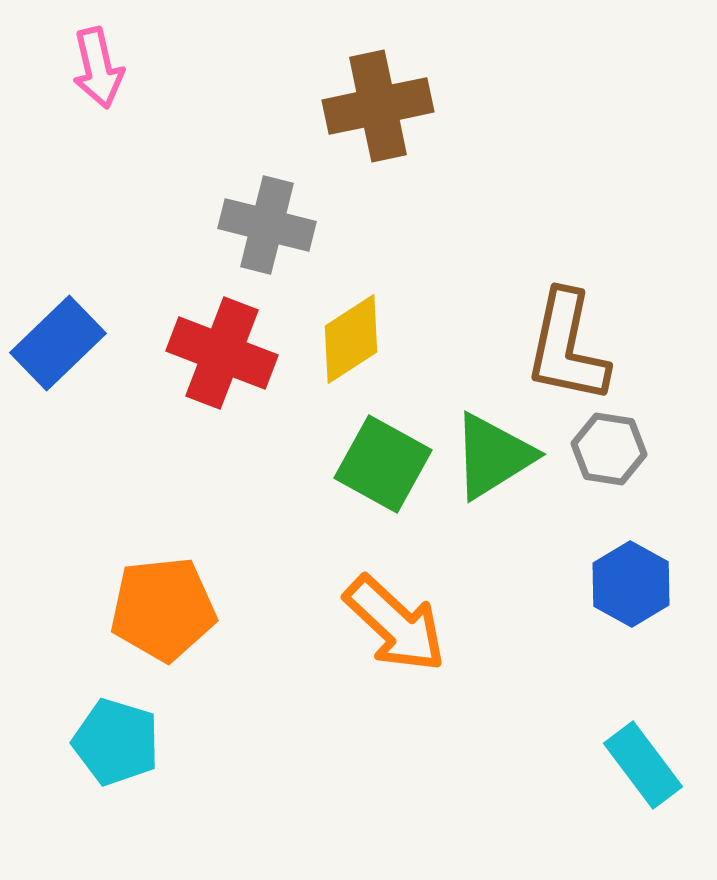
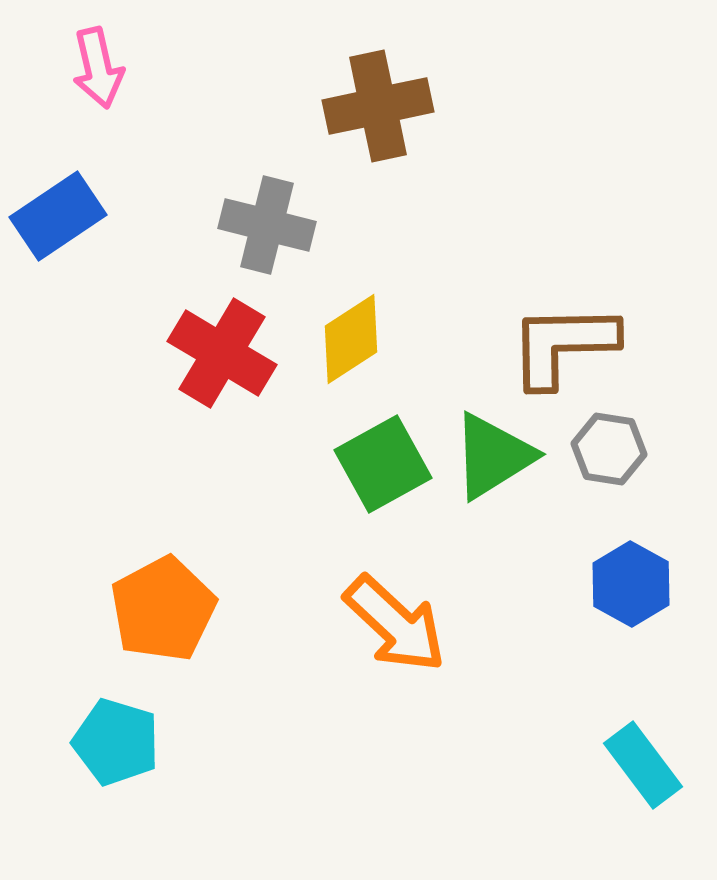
blue rectangle: moved 127 px up; rotated 10 degrees clockwise
brown L-shape: moved 4 px left, 2 px up; rotated 77 degrees clockwise
red cross: rotated 10 degrees clockwise
green square: rotated 32 degrees clockwise
orange pentagon: rotated 22 degrees counterclockwise
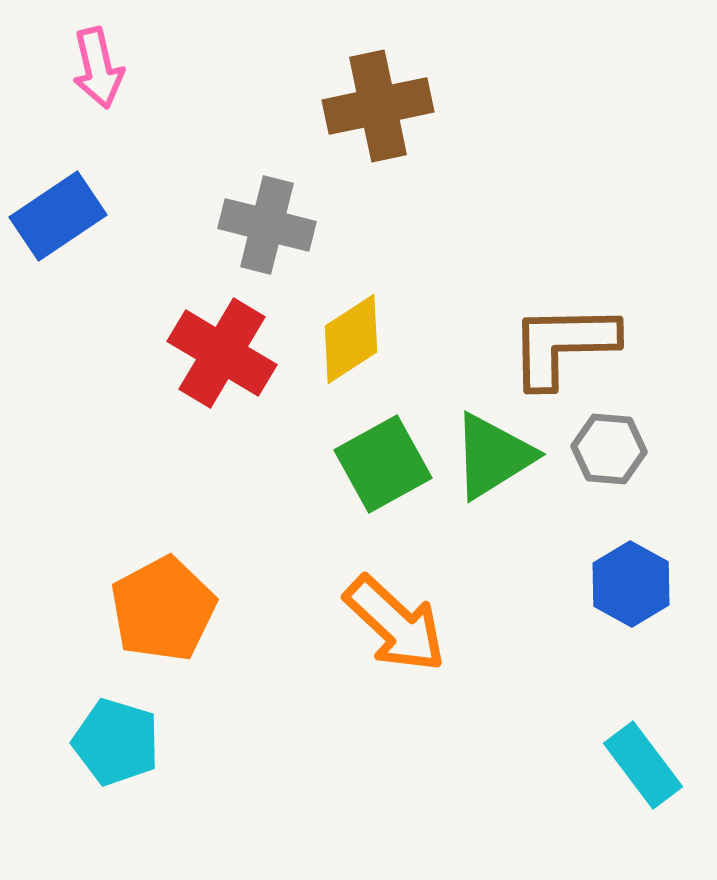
gray hexagon: rotated 4 degrees counterclockwise
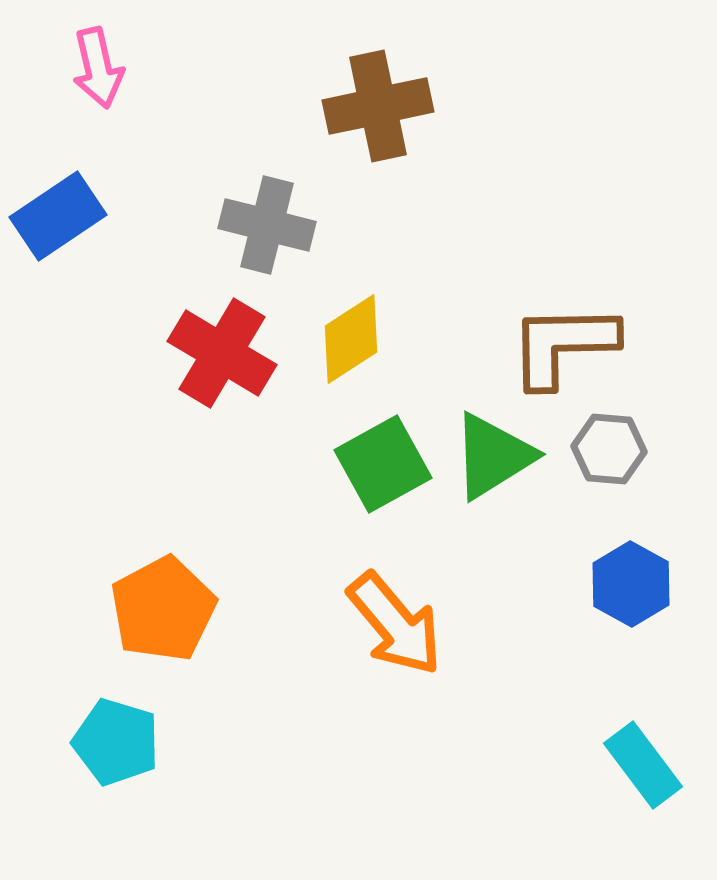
orange arrow: rotated 7 degrees clockwise
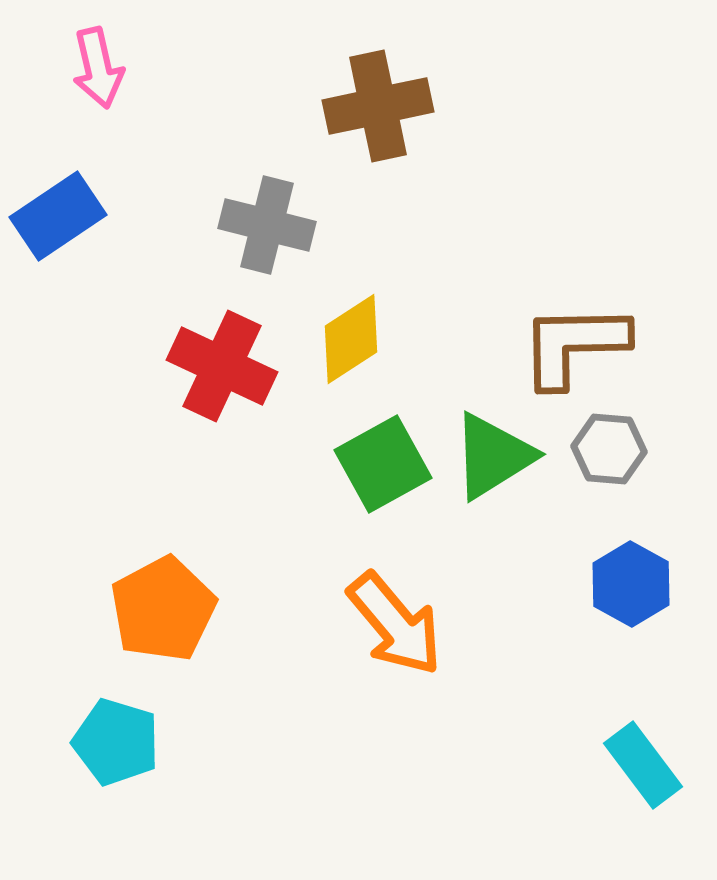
brown L-shape: moved 11 px right
red cross: moved 13 px down; rotated 6 degrees counterclockwise
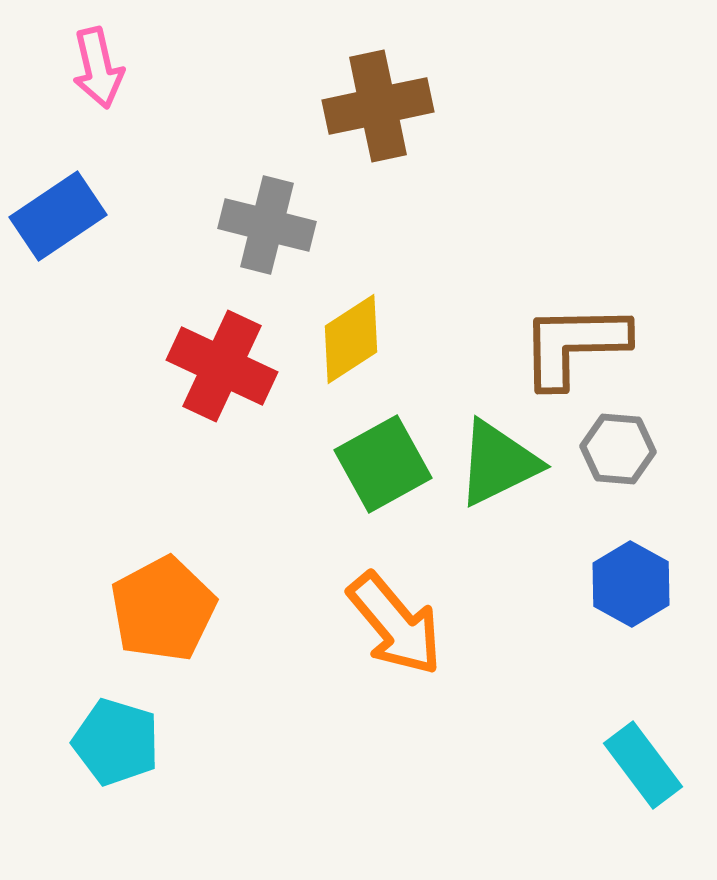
gray hexagon: moved 9 px right
green triangle: moved 5 px right, 7 px down; rotated 6 degrees clockwise
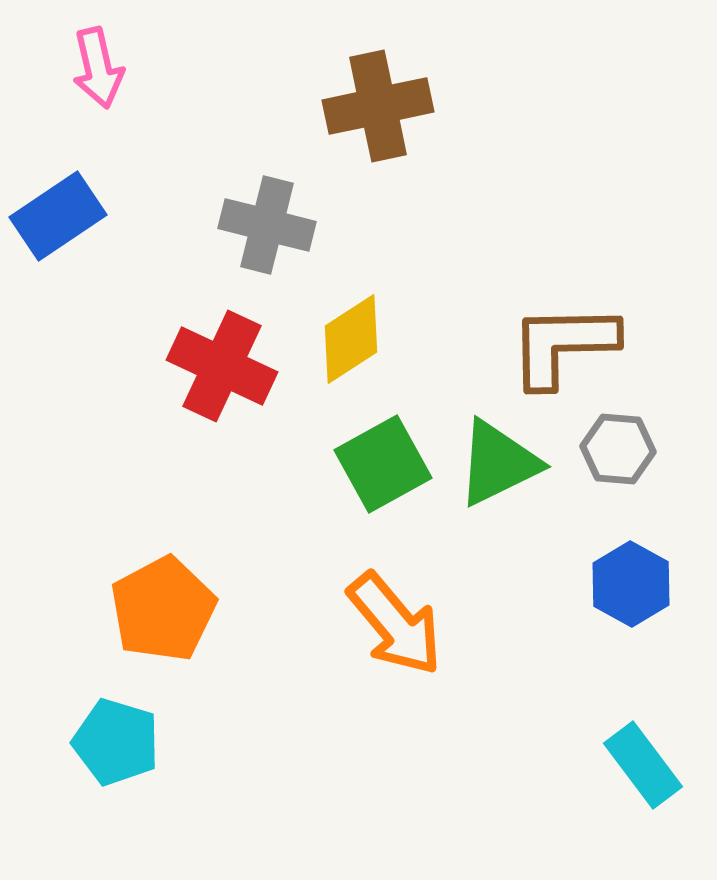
brown L-shape: moved 11 px left
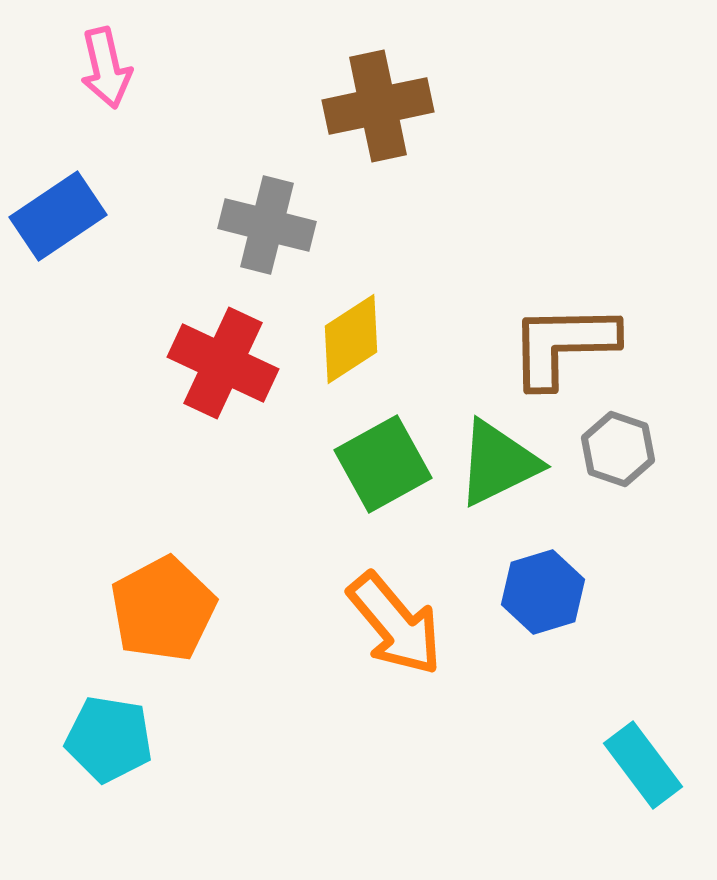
pink arrow: moved 8 px right
red cross: moved 1 px right, 3 px up
gray hexagon: rotated 14 degrees clockwise
blue hexagon: moved 88 px left, 8 px down; rotated 14 degrees clockwise
cyan pentagon: moved 7 px left, 3 px up; rotated 8 degrees counterclockwise
